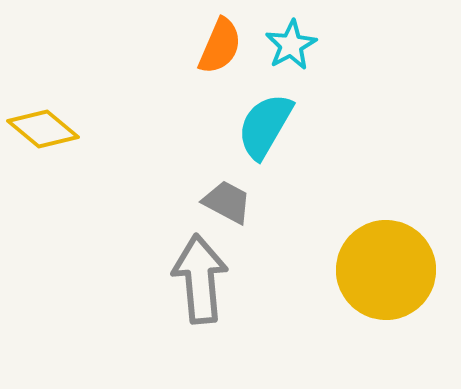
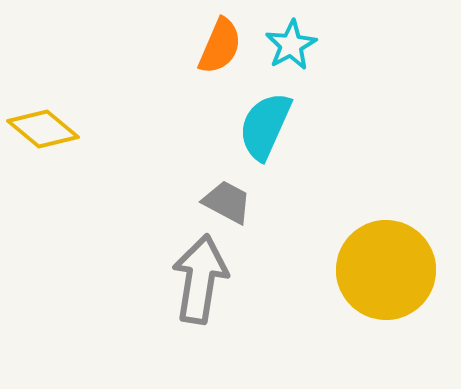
cyan semicircle: rotated 6 degrees counterclockwise
gray arrow: rotated 14 degrees clockwise
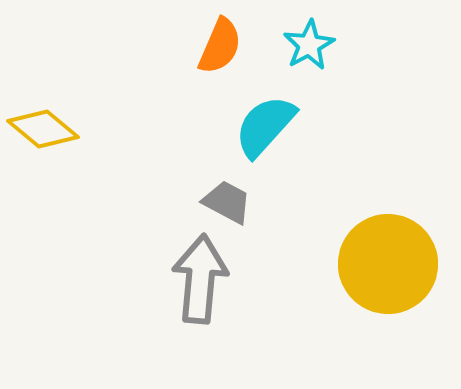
cyan star: moved 18 px right
cyan semicircle: rotated 18 degrees clockwise
yellow circle: moved 2 px right, 6 px up
gray arrow: rotated 4 degrees counterclockwise
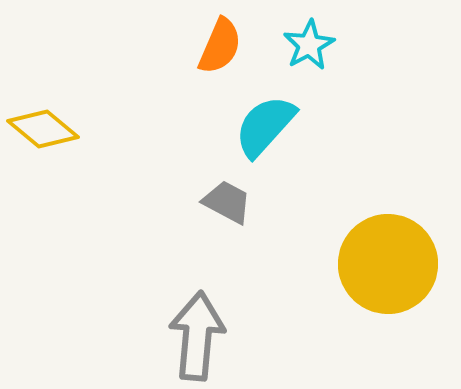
gray arrow: moved 3 px left, 57 px down
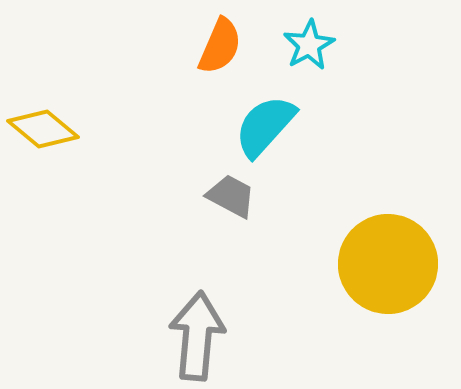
gray trapezoid: moved 4 px right, 6 px up
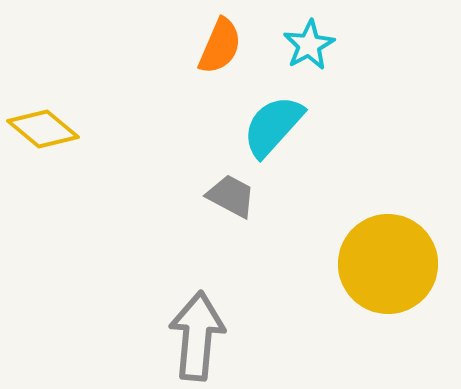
cyan semicircle: moved 8 px right
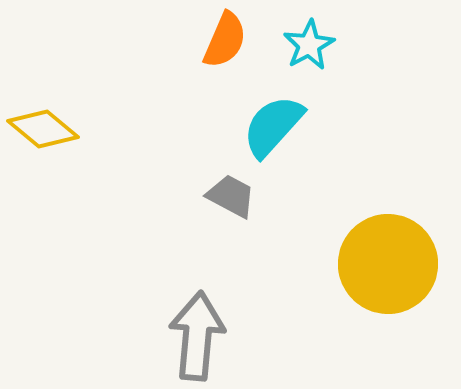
orange semicircle: moved 5 px right, 6 px up
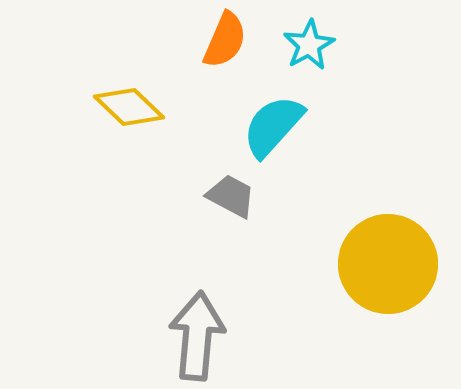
yellow diamond: moved 86 px right, 22 px up; rotated 4 degrees clockwise
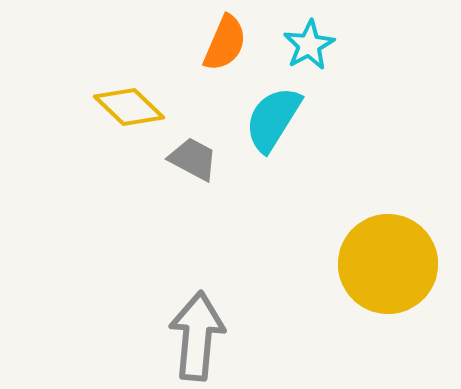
orange semicircle: moved 3 px down
cyan semicircle: moved 7 px up; rotated 10 degrees counterclockwise
gray trapezoid: moved 38 px left, 37 px up
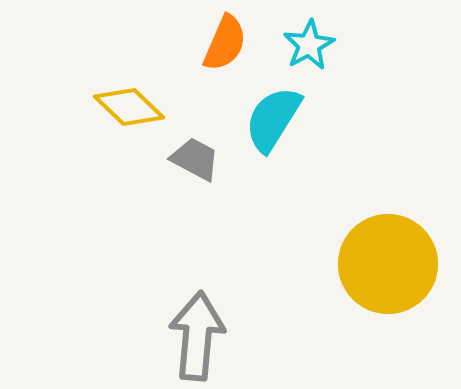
gray trapezoid: moved 2 px right
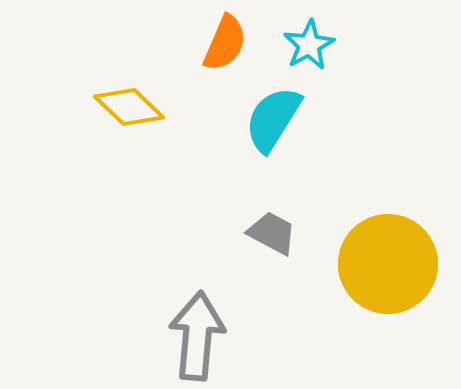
gray trapezoid: moved 77 px right, 74 px down
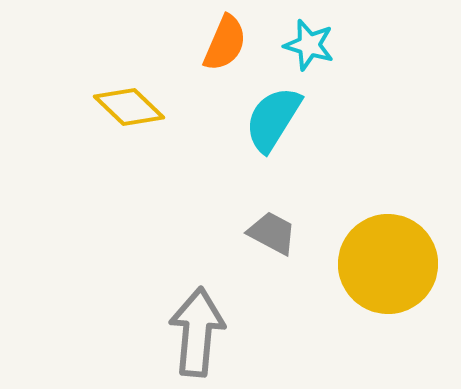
cyan star: rotated 27 degrees counterclockwise
gray arrow: moved 4 px up
